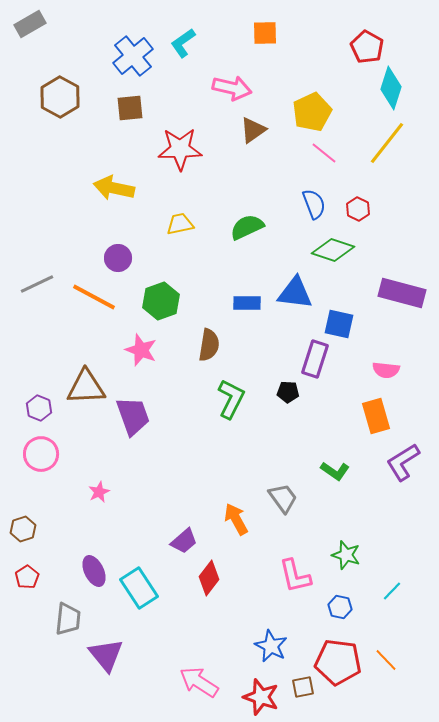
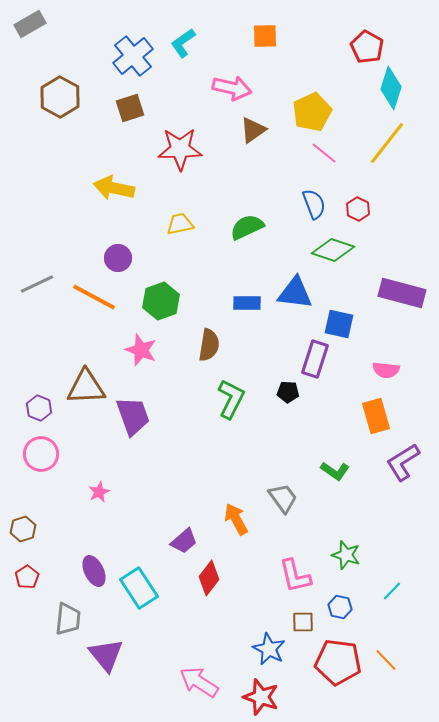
orange square at (265, 33): moved 3 px down
brown square at (130, 108): rotated 12 degrees counterclockwise
blue star at (271, 646): moved 2 px left, 3 px down
brown square at (303, 687): moved 65 px up; rotated 10 degrees clockwise
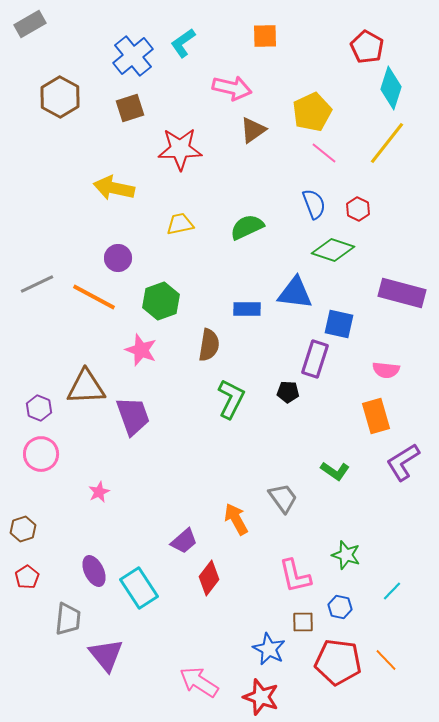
blue rectangle at (247, 303): moved 6 px down
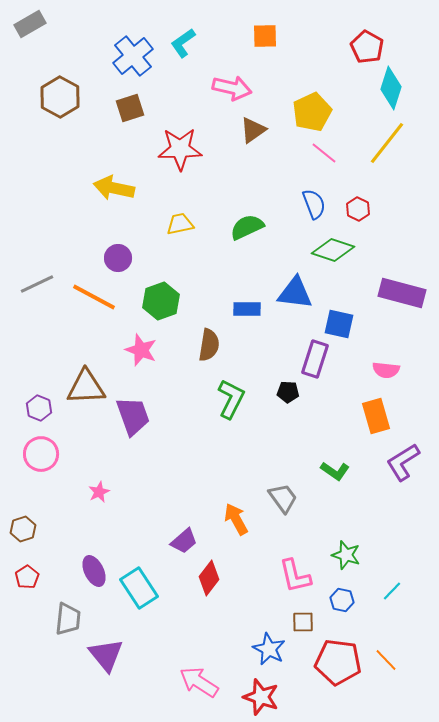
blue hexagon at (340, 607): moved 2 px right, 7 px up
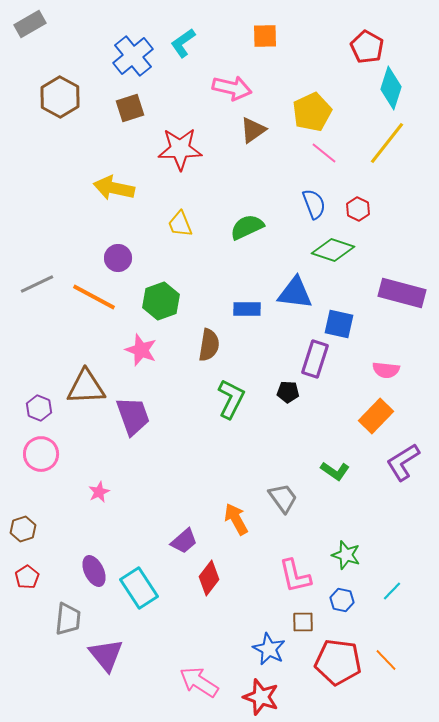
yellow trapezoid at (180, 224): rotated 100 degrees counterclockwise
orange rectangle at (376, 416): rotated 60 degrees clockwise
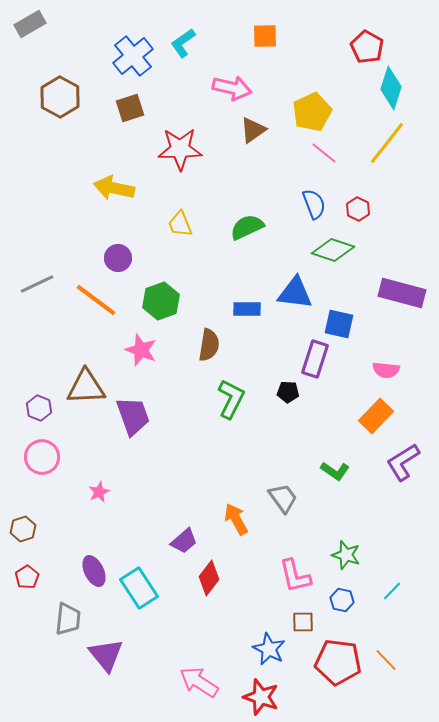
orange line at (94, 297): moved 2 px right, 3 px down; rotated 9 degrees clockwise
pink circle at (41, 454): moved 1 px right, 3 px down
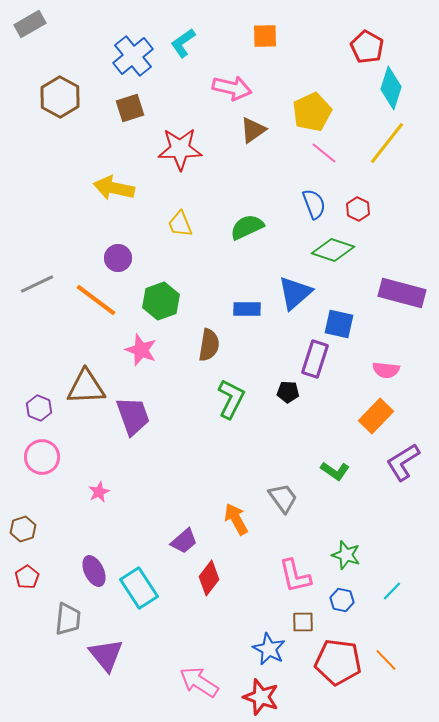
blue triangle at (295, 293): rotated 48 degrees counterclockwise
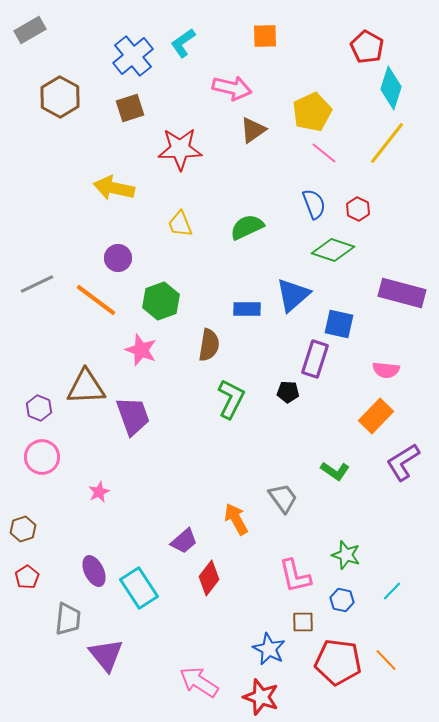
gray rectangle at (30, 24): moved 6 px down
blue triangle at (295, 293): moved 2 px left, 2 px down
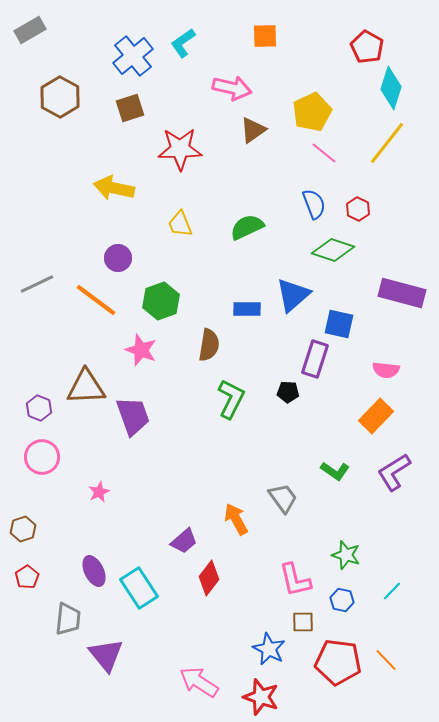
purple L-shape at (403, 462): moved 9 px left, 10 px down
pink L-shape at (295, 576): moved 4 px down
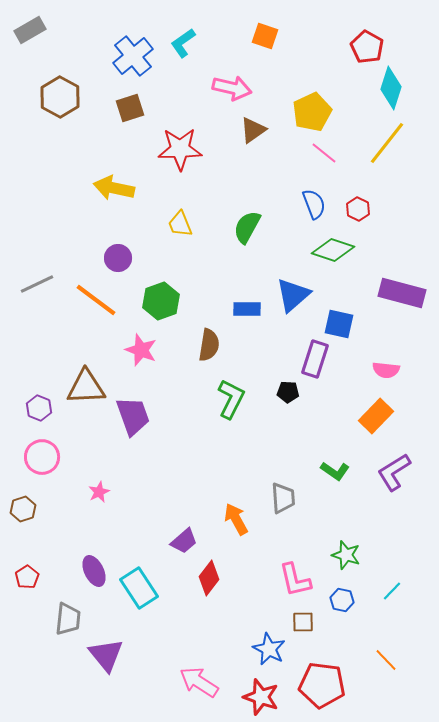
orange square at (265, 36): rotated 20 degrees clockwise
green semicircle at (247, 227): rotated 36 degrees counterclockwise
gray trapezoid at (283, 498): rotated 32 degrees clockwise
brown hexagon at (23, 529): moved 20 px up
red pentagon at (338, 662): moved 16 px left, 23 px down
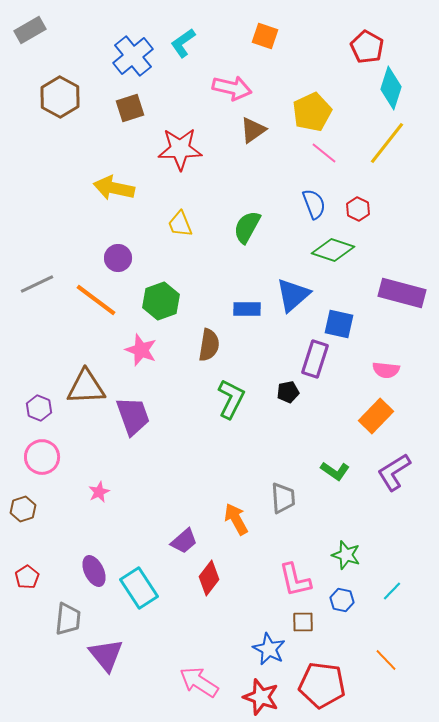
black pentagon at (288, 392): rotated 15 degrees counterclockwise
